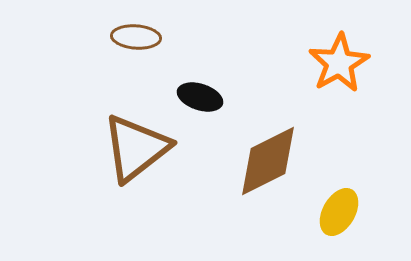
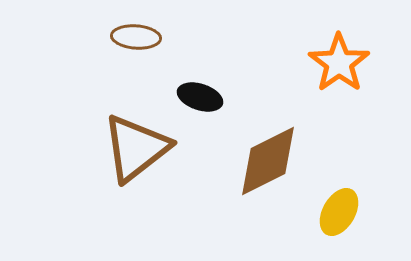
orange star: rotated 6 degrees counterclockwise
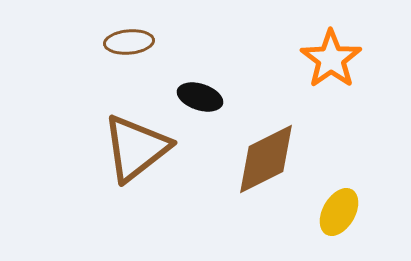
brown ellipse: moved 7 px left, 5 px down; rotated 9 degrees counterclockwise
orange star: moved 8 px left, 4 px up
brown diamond: moved 2 px left, 2 px up
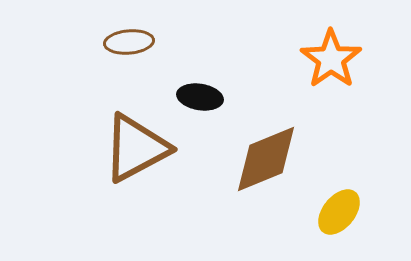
black ellipse: rotated 9 degrees counterclockwise
brown triangle: rotated 10 degrees clockwise
brown diamond: rotated 4 degrees clockwise
yellow ellipse: rotated 9 degrees clockwise
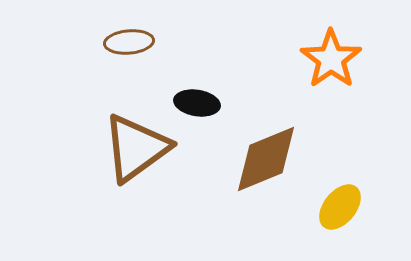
black ellipse: moved 3 px left, 6 px down
brown triangle: rotated 8 degrees counterclockwise
yellow ellipse: moved 1 px right, 5 px up
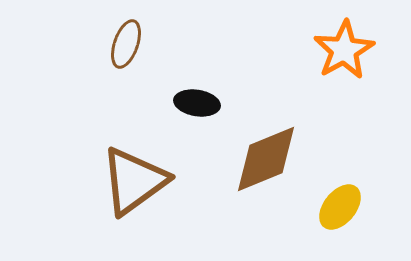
brown ellipse: moved 3 px left, 2 px down; rotated 66 degrees counterclockwise
orange star: moved 13 px right, 9 px up; rotated 6 degrees clockwise
brown triangle: moved 2 px left, 33 px down
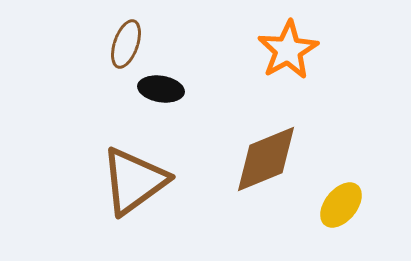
orange star: moved 56 px left
black ellipse: moved 36 px left, 14 px up
yellow ellipse: moved 1 px right, 2 px up
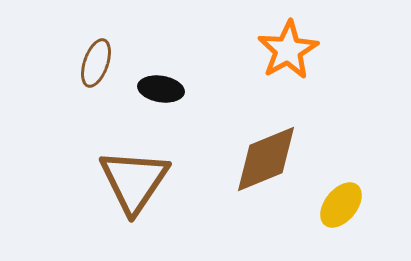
brown ellipse: moved 30 px left, 19 px down
brown triangle: rotated 20 degrees counterclockwise
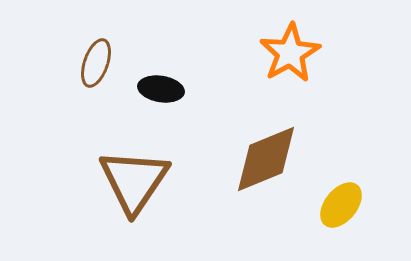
orange star: moved 2 px right, 3 px down
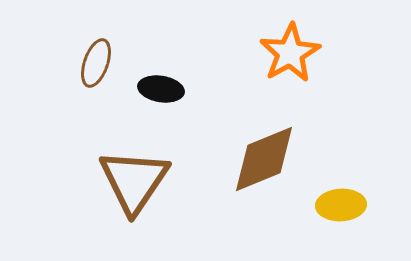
brown diamond: moved 2 px left
yellow ellipse: rotated 48 degrees clockwise
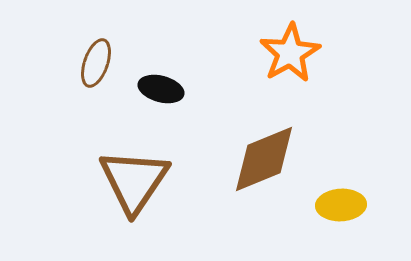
black ellipse: rotated 6 degrees clockwise
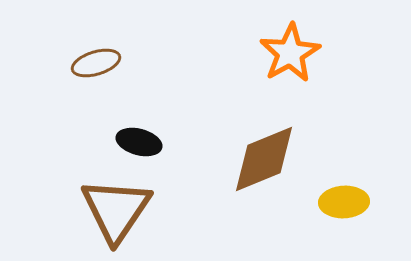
brown ellipse: rotated 54 degrees clockwise
black ellipse: moved 22 px left, 53 px down
brown triangle: moved 18 px left, 29 px down
yellow ellipse: moved 3 px right, 3 px up
